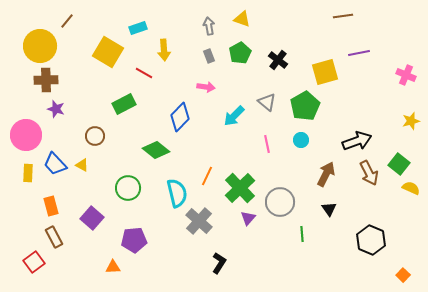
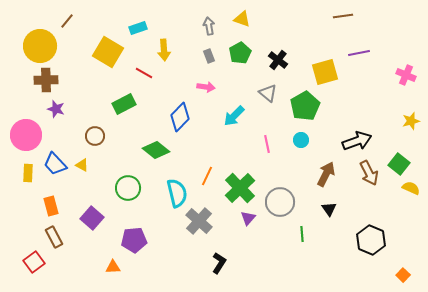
gray triangle at (267, 102): moved 1 px right, 9 px up
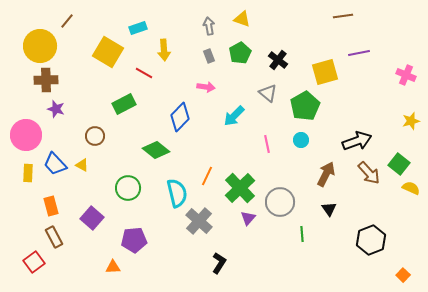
brown arrow at (369, 173): rotated 15 degrees counterclockwise
black hexagon at (371, 240): rotated 16 degrees clockwise
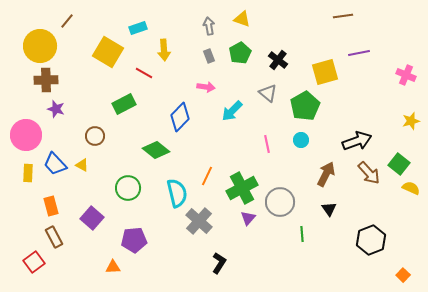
cyan arrow at (234, 116): moved 2 px left, 5 px up
green cross at (240, 188): moved 2 px right; rotated 16 degrees clockwise
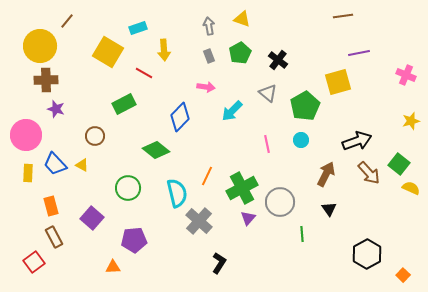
yellow square at (325, 72): moved 13 px right, 10 px down
black hexagon at (371, 240): moved 4 px left, 14 px down; rotated 8 degrees counterclockwise
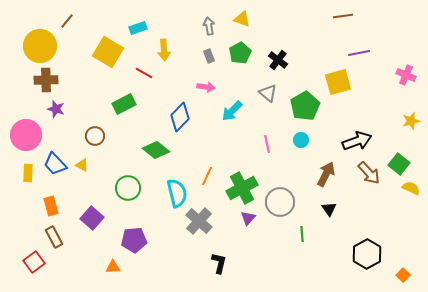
black L-shape at (219, 263): rotated 20 degrees counterclockwise
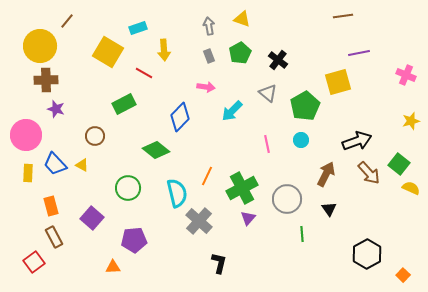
gray circle at (280, 202): moved 7 px right, 3 px up
